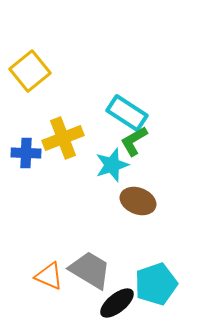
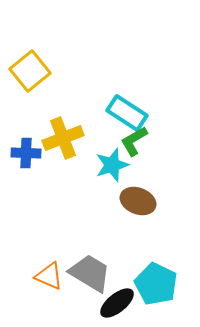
gray trapezoid: moved 3 px down
cyan pentagon: rotated 27 degrees counterclockwise
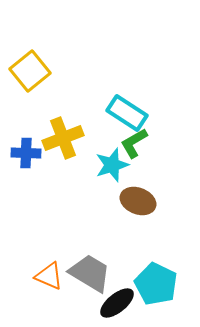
green L-shape: moved 2 px down
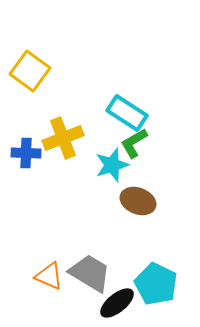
yellow square: rotated 15 degrees counterclockwise
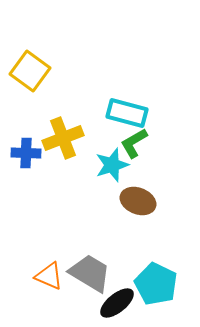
cyan rectangle: rotated 18 degrees counterclockwise
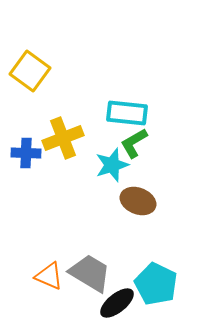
cyan rectangle: rotated 9 degrees counterclockwise
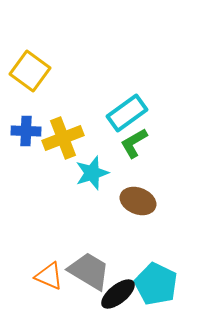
cyan rectangle: rotated 42 degrees counterclockwise
blue cross: moved 22 px up
cyan star: moved 20 px left, 8 px down
gray trapezoid: moved 1 px left, 2 px up
black ellipse: moved 1 px right, 9 px up
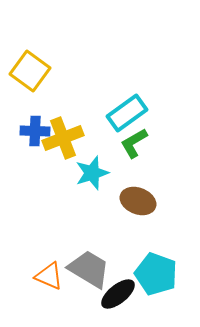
blue cross: moved 9 px right
gray trapezoid: moved 2 px up
cyan pentagon: moved 10 px up; rotated 6 degrees counterclockwise
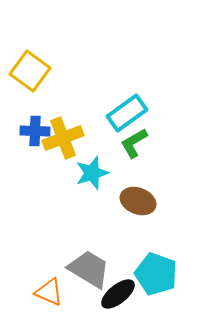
orange triangle: moved 16 px down
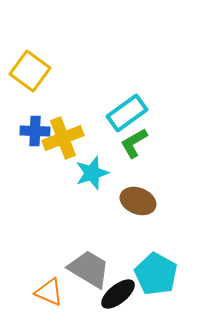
cyan pentagon: rotated 9 degrees clockwise
